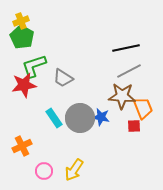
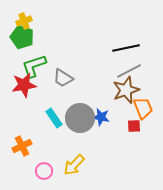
yellow cross: moved 3 px right
green pentagon: rotated 10 degrees counterclockwise
brown star: moved 4 px right, 6 px up; rotated 24 degrees counterclockwise
yellow arrow: moved 5 px up; rotated 10 degrees clockwise
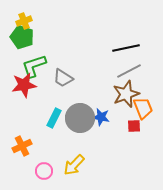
brown star: moved 4 px down
cyan rectangle: rotated 60 degrees clockwise
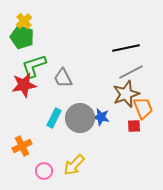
yellow cross: rotated 21 degrees counterclockwise
gray line: moved 2 px right, 1 px down
gray trapezoid: rotated 30 degrees clockwise
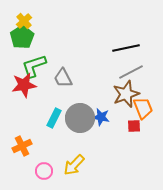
green pentagon: rotated 20 degrees clockwise
